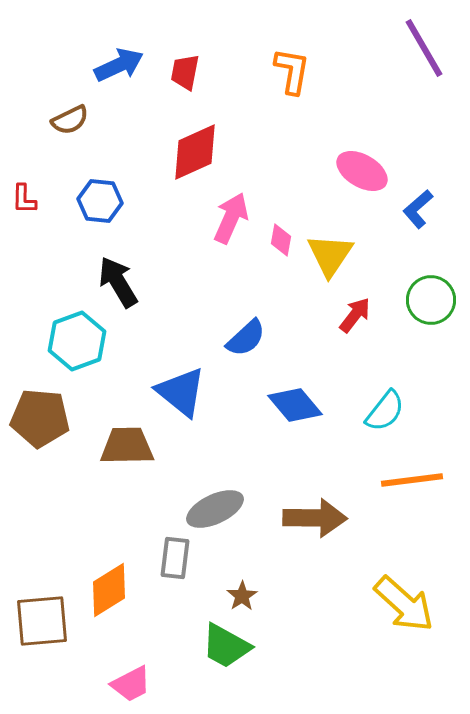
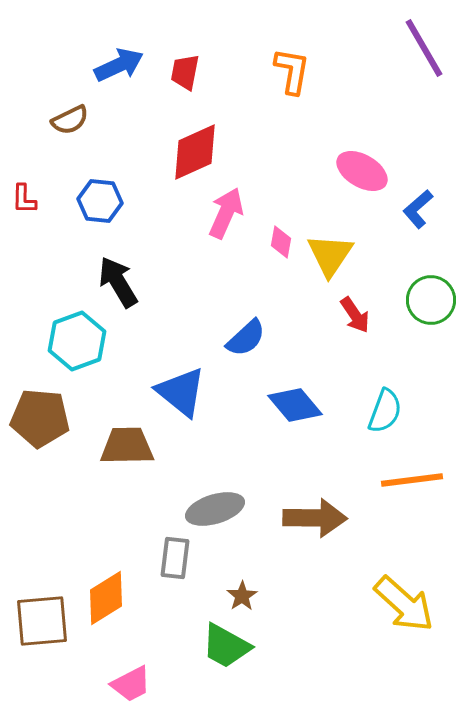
pink arrow: moved 5 px left, 5 px up
pink diamond: moved 2 px down
red arrow: rotated 108 degrees clockwise
cyan semicircle: rotated 18 degrees counterclockwise
gray ellipse: rotated 8 degrees clockwise
orange diamond: moved 3 px left, 8 px down
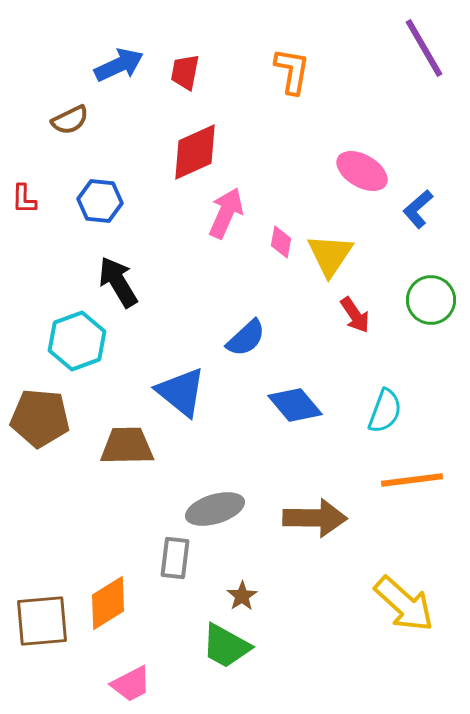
orange diamond: moved 2 px right, 5 px down
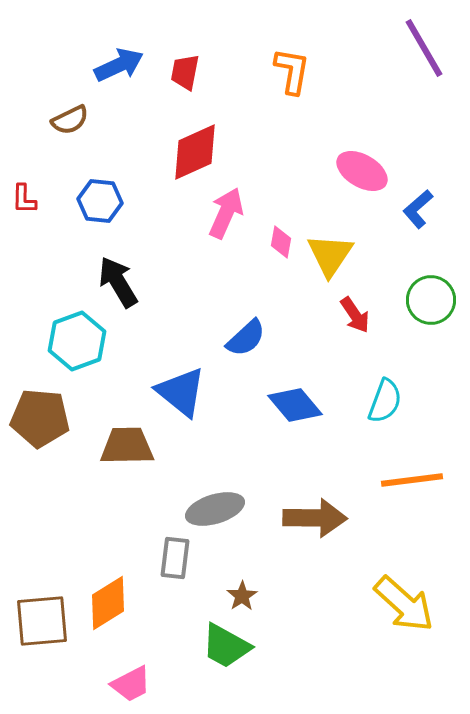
cyan semicircle: moved 10 px up
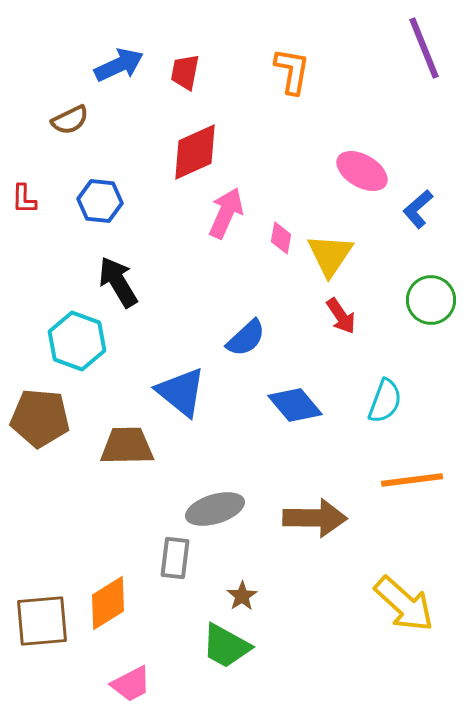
purple line: rotated 8 degrees clockwise
pink diamond: moved 4 px up
red arrow: moved 14 px left, 1 px down
cyan hexagon: rotated 20 degrees counterclockwise
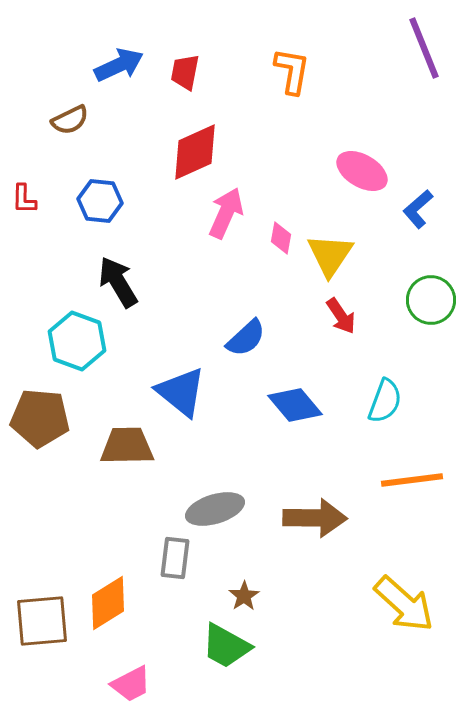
brown star: moved 2 px right
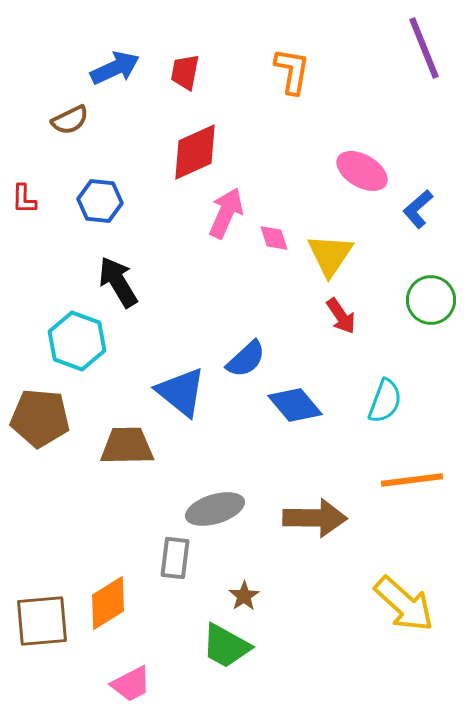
blue arrow: moved 4 px left, 3 px down
pink diamond: moved 7 px left; rotated 28 degrees counterclockwise
blue semicircle: moved 21 px down
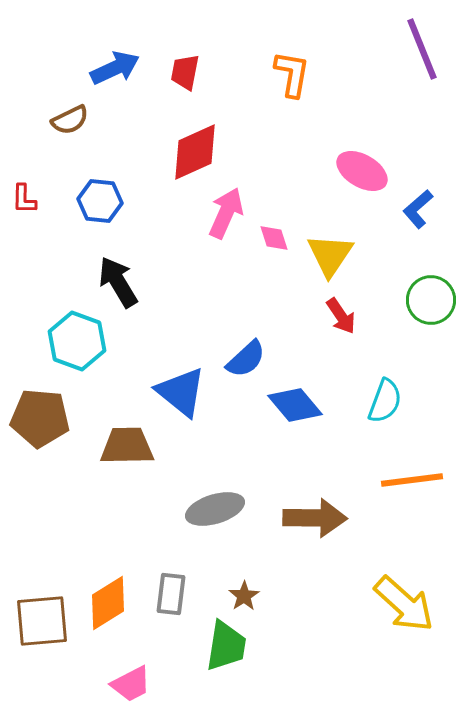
purple line: moved 2 px left, 1 px down
orange L-shape: moved 3 px down
gray rectangle: moved 4 px left, 36 px down
green trapezoid: rotated 110 degrees counterclockwise
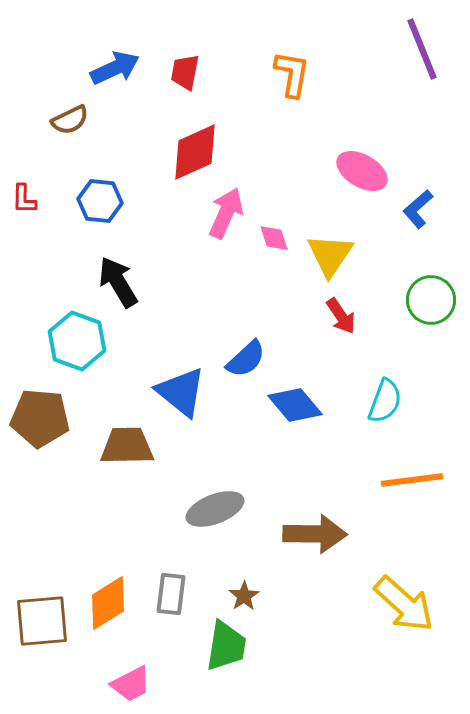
gray ellipse: rotated 4 degrees counterclockwise
brown arrow: moved 16 px down
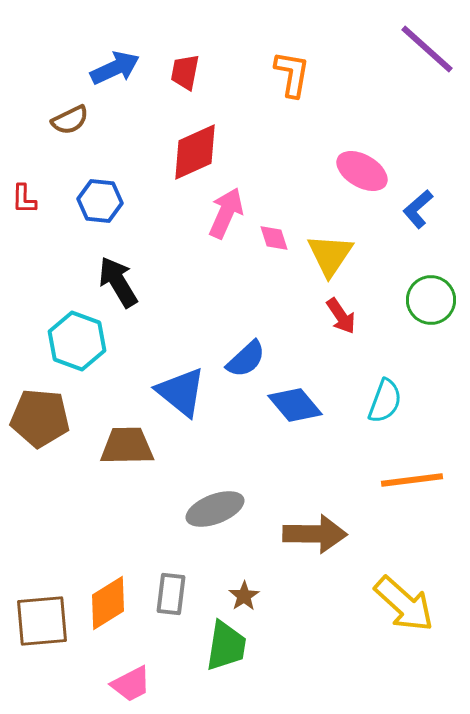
purple line: moved 5 px right; rotated 26 degrees counterclockwise
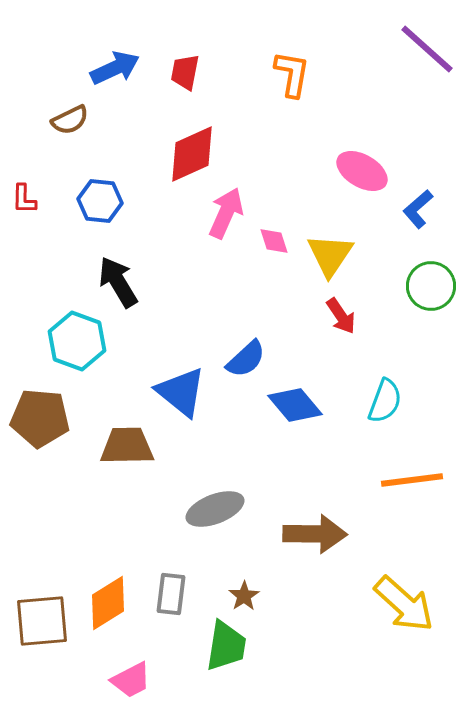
red diamond: moved 3 px left, 2 px down
pink diamond: moved 3 px down
green circle: moved 14 px up
pink trapezoid: moved 4 px up
